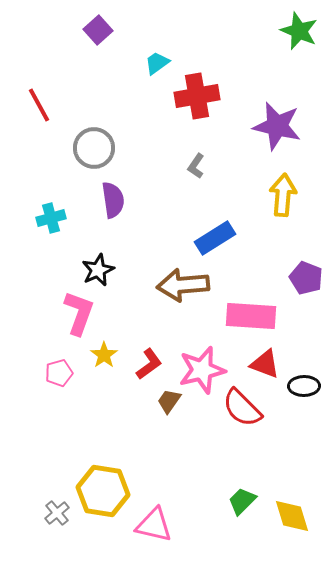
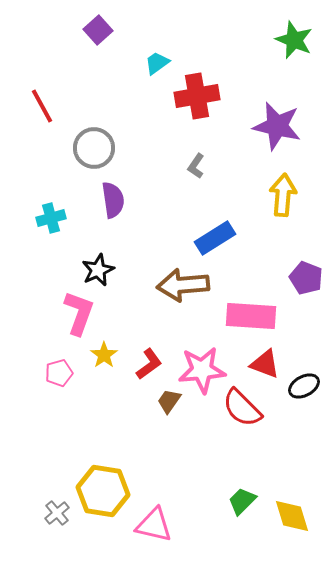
green star: moved 5 px left, 9 px down
red line: moved 3 px right, 1 px down
pink star: rotated 9 degrees clockwise
black ellipse: rotated 28 degrees counterclockwise
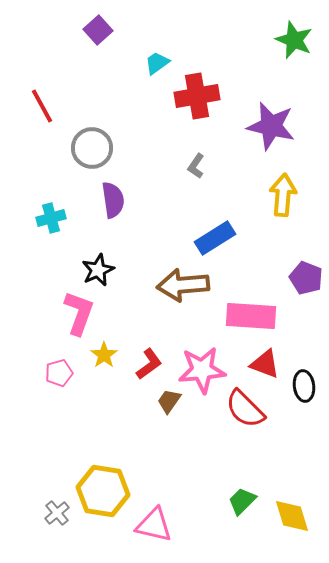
purple star: moved 6 px left
gray circle: moved 2 px left
black ellipse: rotated 68 degrees counterclockwise
red semicircle: moved 3 px right, 1 px down
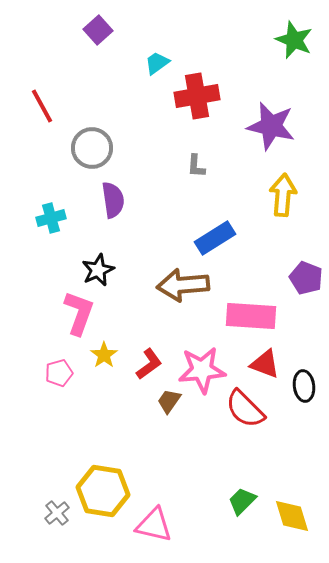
gray L-shape: rotated 30 degrees counterclockwise
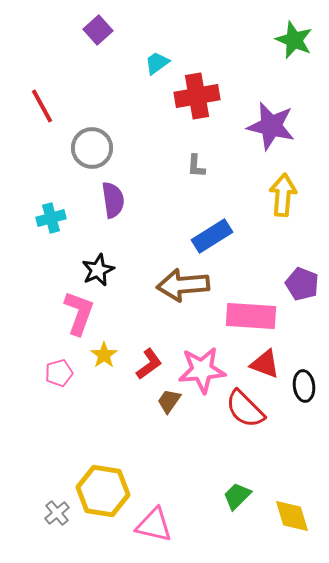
blue rectangle: moved 3 px left, 2 px up
purple pentagon: moved 4 px left, 6 px down
green trapezoid: moved 5 px left, 5 px up
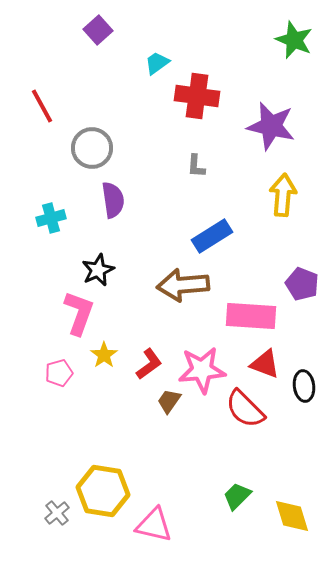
red cross: rotated 18 degrees clockwise
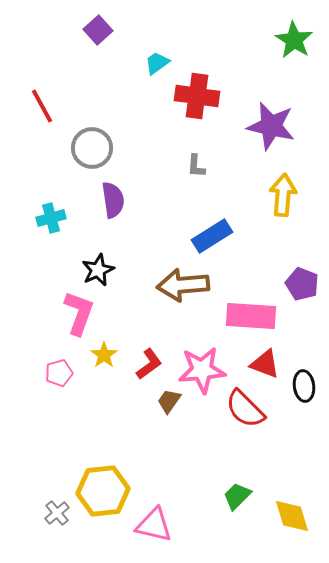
green star: rotated 9 degrees clockwise
yellow hexagon: rotated 15 degrees counterclockwise
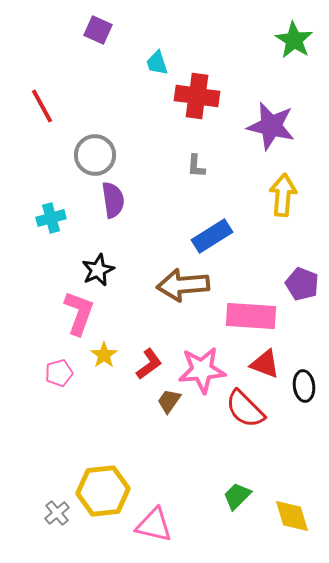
purple square: rotated 24 degrees counterclockwise
cyan trapezoid: rotated 72 degrees counterclockwise
gray circle: moved 3 px right, 7 px down
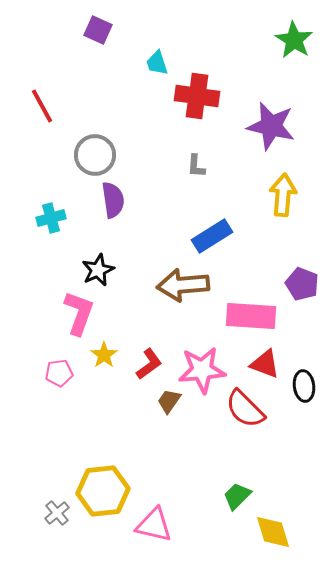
pink pentagon: rotated 8 degrees clockwise
yellow diamond: moved 19 px left, 16 px down
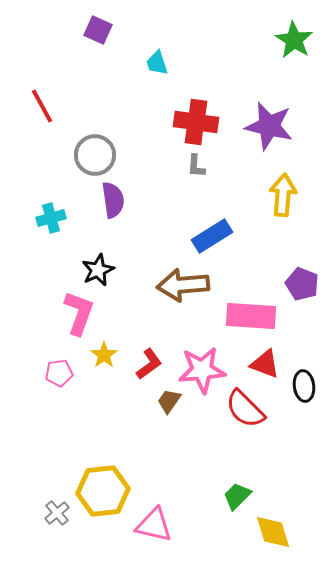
red cross: moved 1 px left, 26 px down
purple star: moved 2 px left
